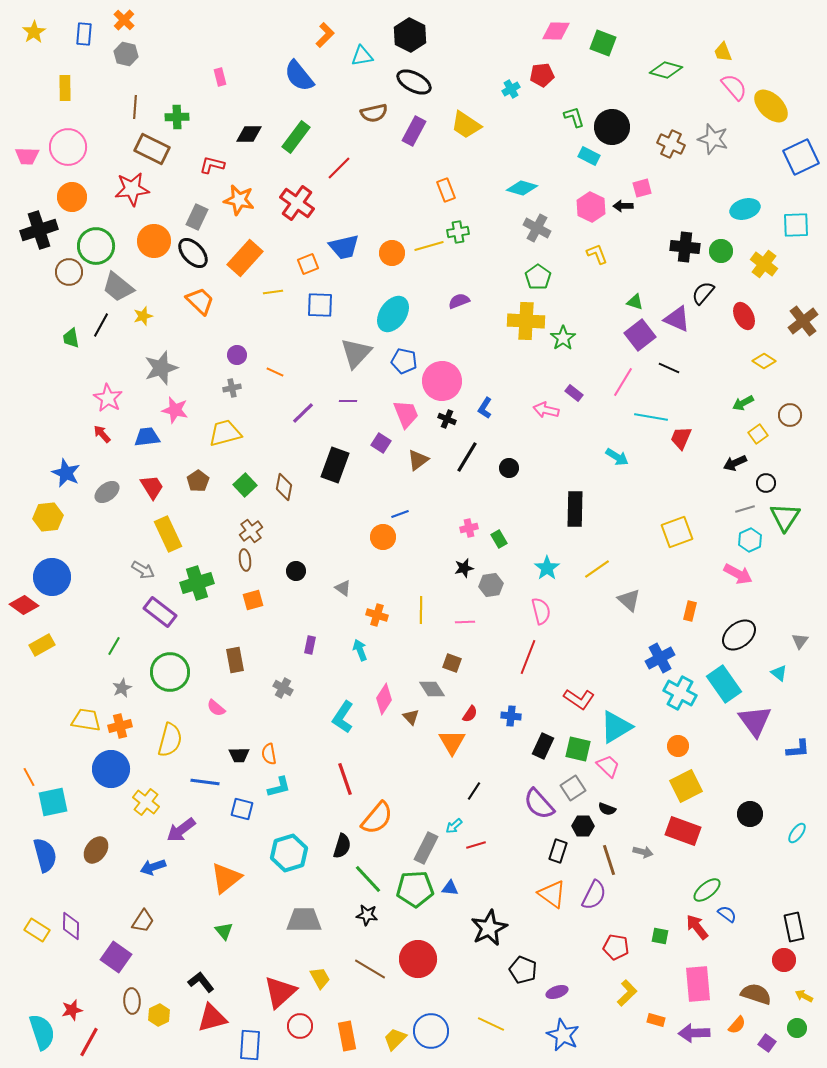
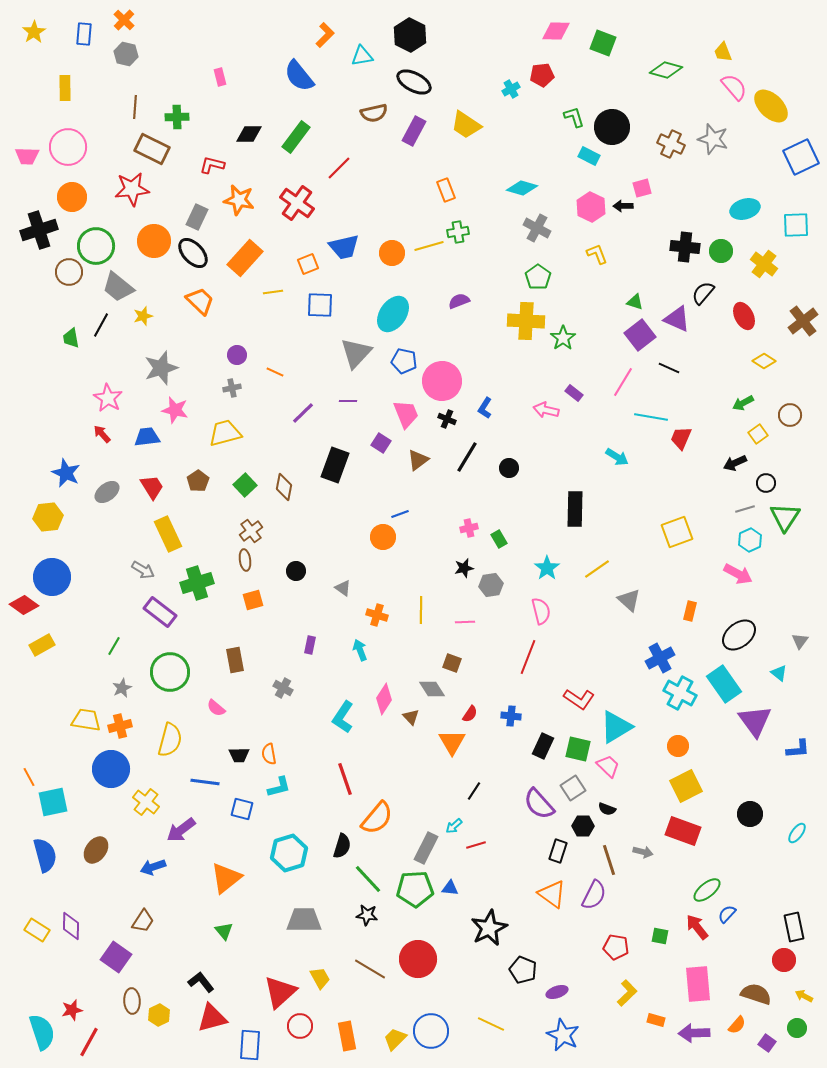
blue semicircle at (727, 914): rotated 84 degrees counterclockwise
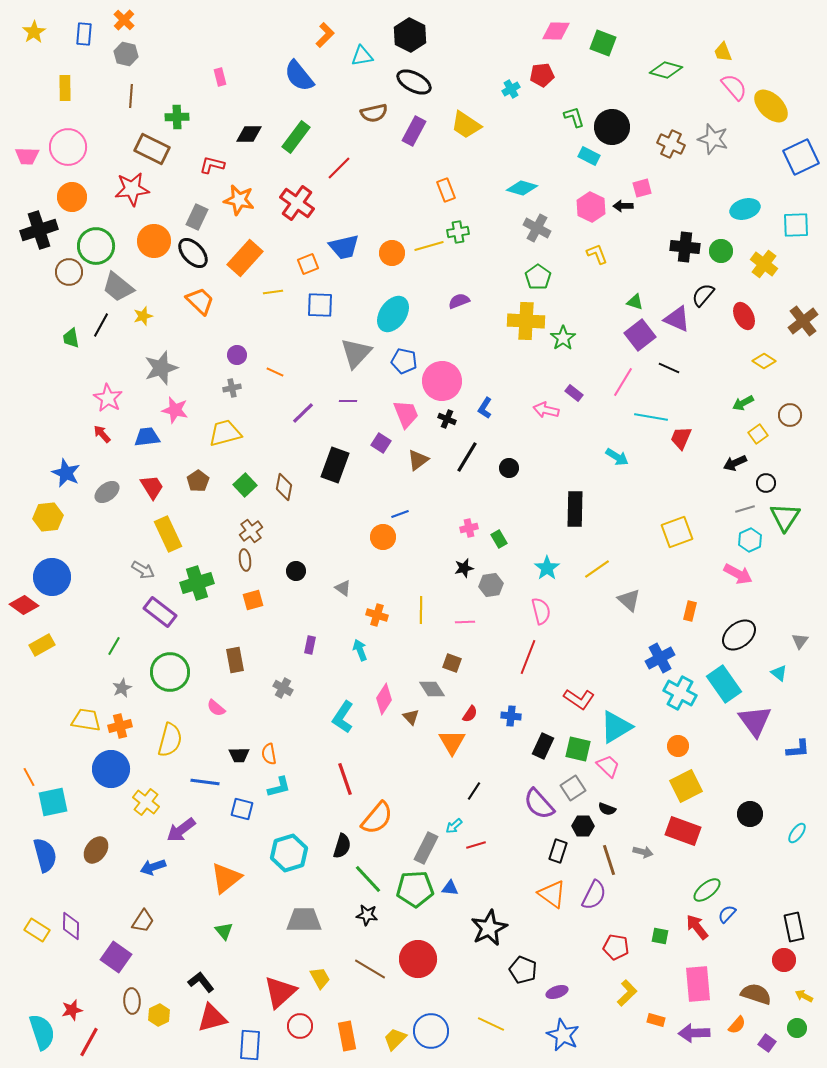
brown line at (135, 107): moved 4 px left, 11 px up
black semicircle at (703, 293): moved 2 px down
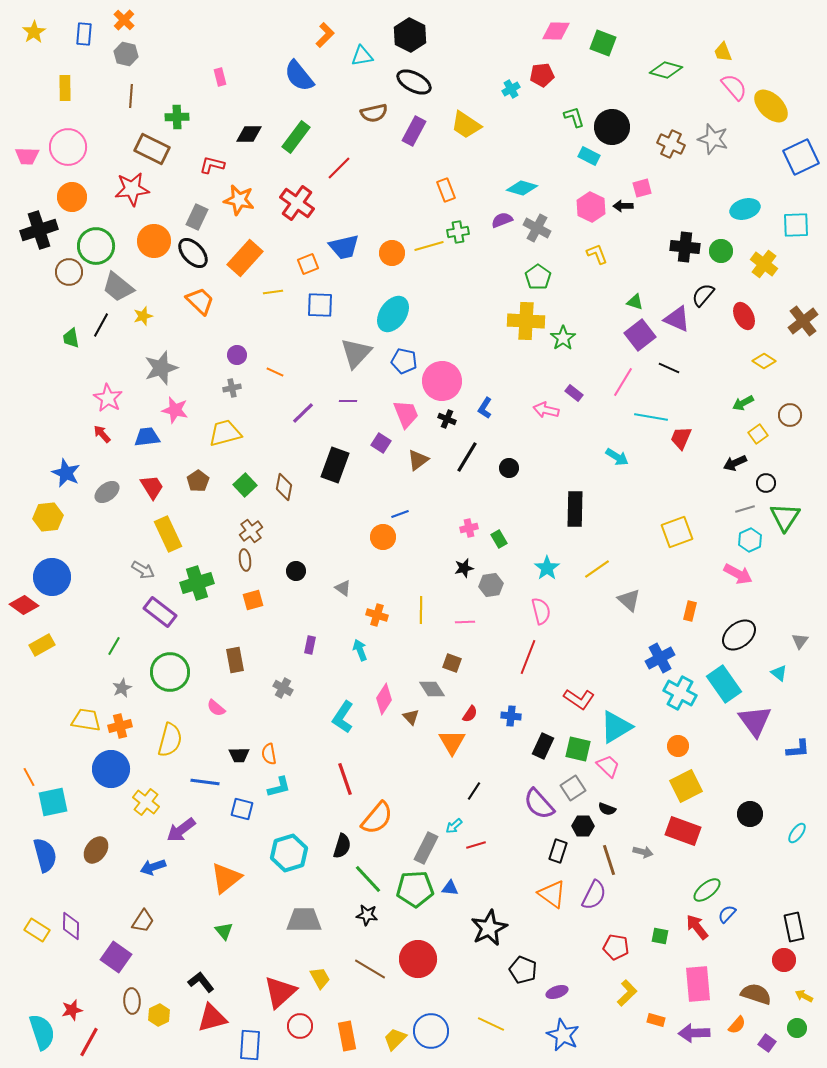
purple semicircle at (459, 301): moved 43 px right, 81 px up
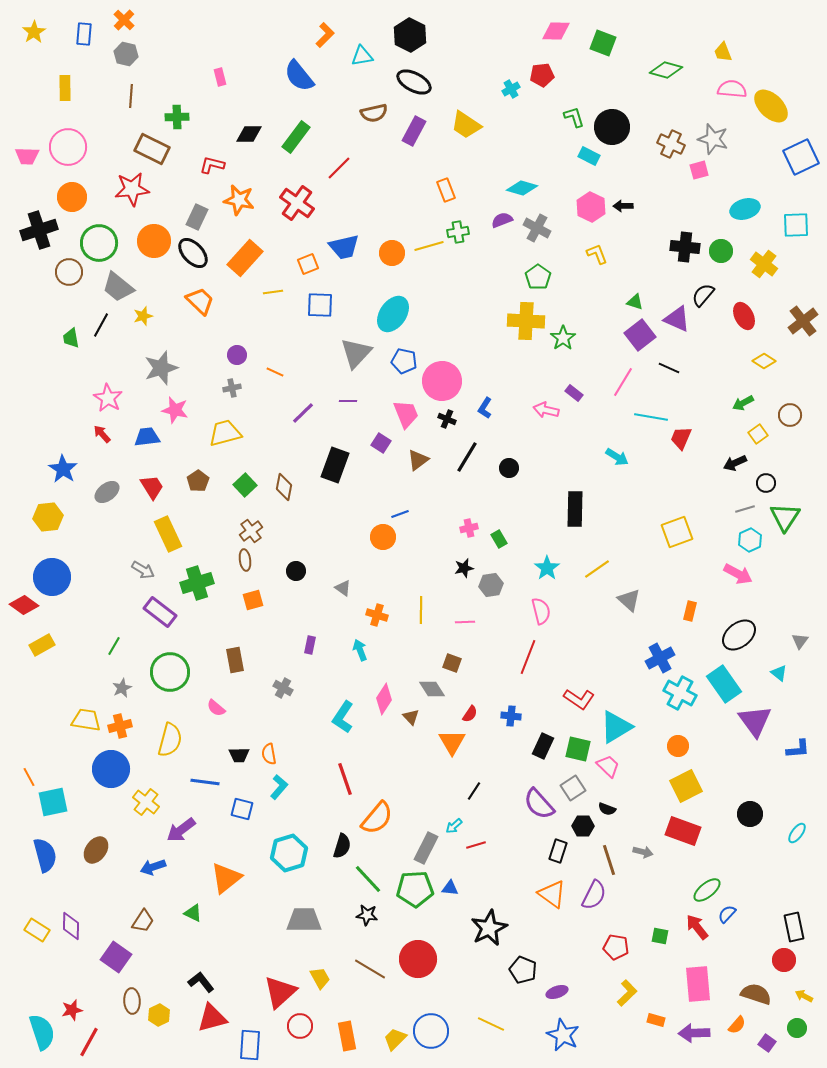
pink semicircle at (734, 87): moved 2 px left, 2 px down; rotated 44 degrees counterclockwise
pink square at (642, 188): moved 57 px right, 18 px up
green circle at (96, 246): moved 3 px right, 3 px up
blue star at (66, 473): moved 3 px left, 4 px up; rotated 8 degrees clockwise
cyan L-shape at (279, 787): rotated 35 degrees counterclockwise
green triangle at (224, 931): moved 31 px left, 18 px up; rotated 24 degrees counterclockwise
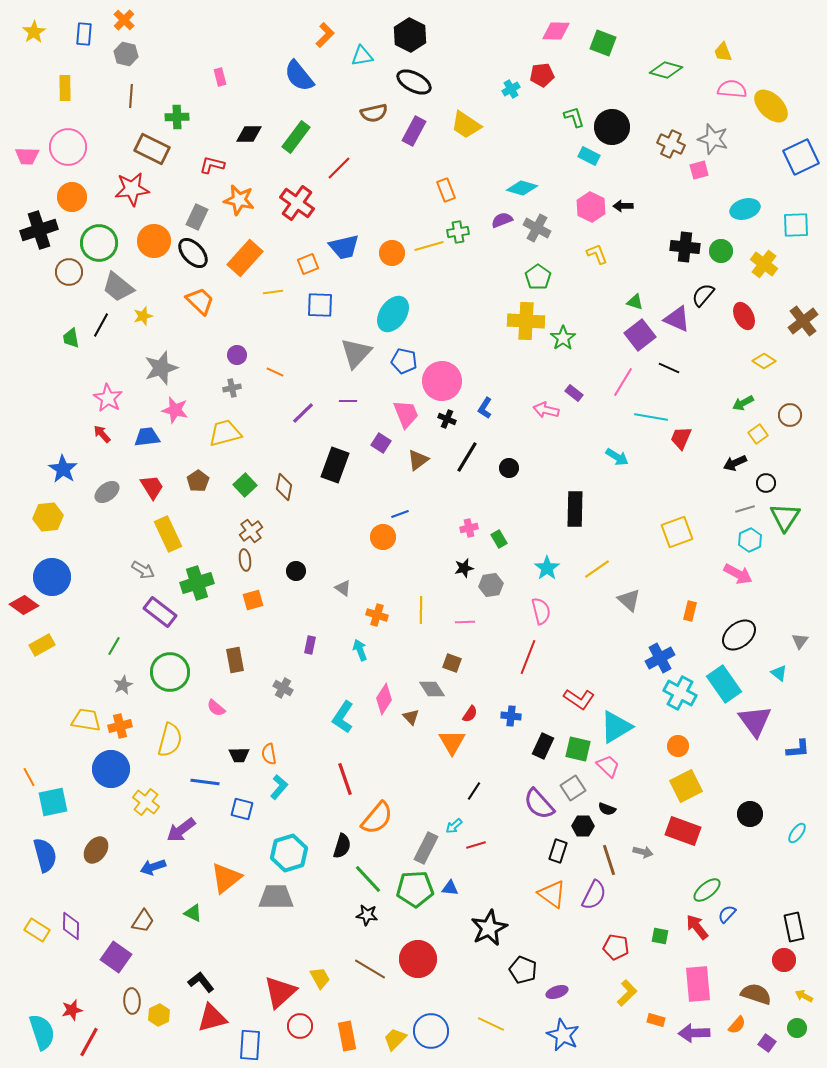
gray star at (122, 688): moved 1 px right, 3 px up
gray trapezoid at (304, 920): moved 28 px left, 23 px up
